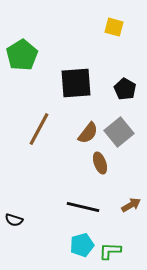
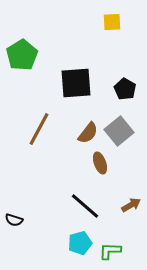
yellow square: moved 2 px left, 5 px up; rotated 18 degrees counterclockwise
gray square: moved 1 px up
black line: moved 2 px right, 1 px up; rotated 28 degrees clockwise
cyan pentagon: moved 2 px left, 2 px up
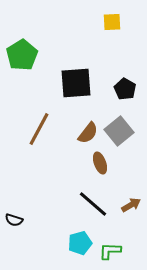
black line: moved 8 px right, 2 px up
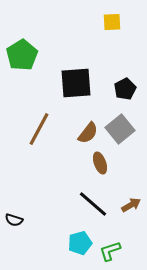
black pentagon: rotated 15 degrees clockwise
gray square: moved 1 px right, 2 px up
green L-shape: rotated 20 degrees counterclockwise
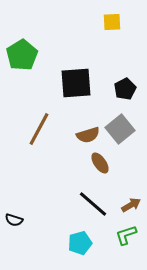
brown semicircle: moved 2 px down; rotated 35 degrees clockwise
brown ellipse: rotated 15 degrees counterclockwise
green L-shape: moved 16 px right, 16 px up
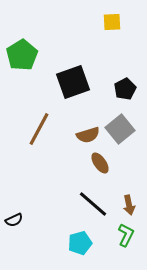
black square: moved 3 px left, 1 px up; rotated 16 degrees counterclockwise
brown arrow: moved 2 px left; rotated 108 degrees clockwise
black semicircle: rotated 42 degrees counterclockwise
green L-shape: rotated 135 degrees clockwise
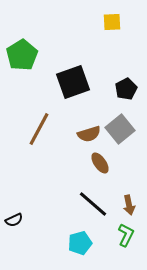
black pentagon: moved 1 px right
brown semicircle: moved 1 px right, 1 px up
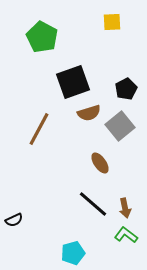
green pentagon: moved 20 px right, 18 px up; rotated 12 degrees counterclockwise
gray square: moved 3 px up
brown semicircle: moved 21 px up
brown arrow: moved 4 px left, 3 px down
green L-shape: rotated 80 degrees counterclockwise
cyan pentagon: moved 7 px left, 10 px down
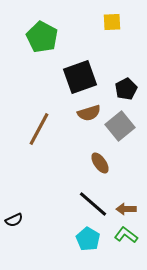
black square: moved 7 px right, 5 px up
brown arrow: moved 1 px right, 1 px down; rotated 102 degrees clockwise
cyan pentagon: moved 15 px right, 14 px up; rotated 25 degrees counterclockwise
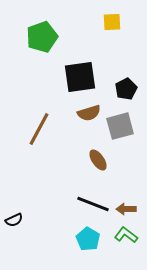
green pentagon: rotated 24 degrees clockwise
black square: rotated 12 degrees clockwise
gray square: rotated 24 degrees clockwise
brown ellipse: moved 2 px left, 3 px up
black line: rotated 20 degrees counterclockwise
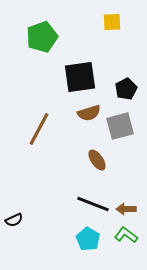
brown ellipse: moved 1 px left
